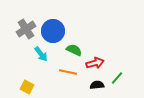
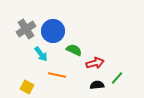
orange line: moved 11 px left, 3 px down
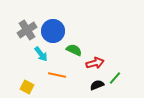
gray cross: moved 1 px right, 1 px down
green line: moved 2 px left
black semicircle: rotated 16 degrees counterclockwise
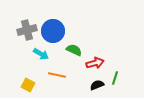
gray cross: rotated 18 degrees clockwise
cyan arrow: rotated 21 degrees counterclockwise
green line: rotated 24 degrees counterclockwise
yellow square: moved 1 px right, 2 px up
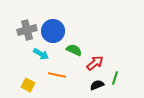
red arrow: rotated 24 degrees counterclockwise
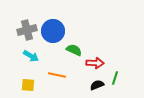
cyan arrow: moved 10 px left, 2 px down
red arrow: rotated 42 degrees clockwise
yellow square: rotated 24 degrees counterclockwise
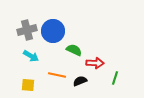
black semicircle: moved 17 px left, 4 px up
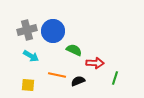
black semicircle: moved 2 px left
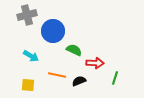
gray cross: moved 15 px up
black semicircle: moved 1 px right
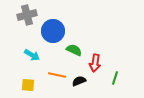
cyan arrow: moved 1 px right, 1 px up
red arrow: rotated 96 degrees clockwise
